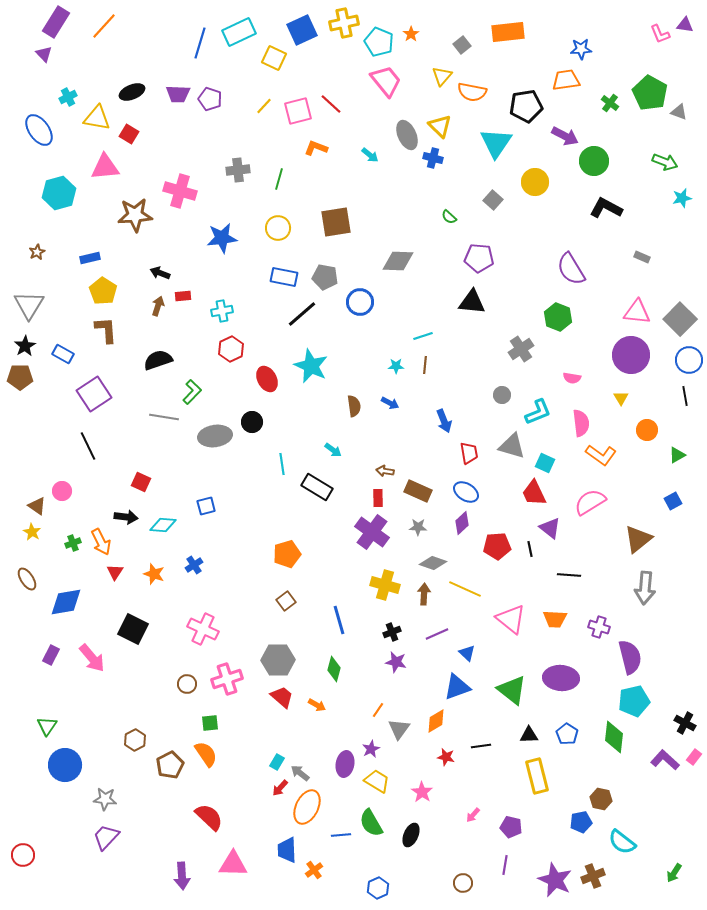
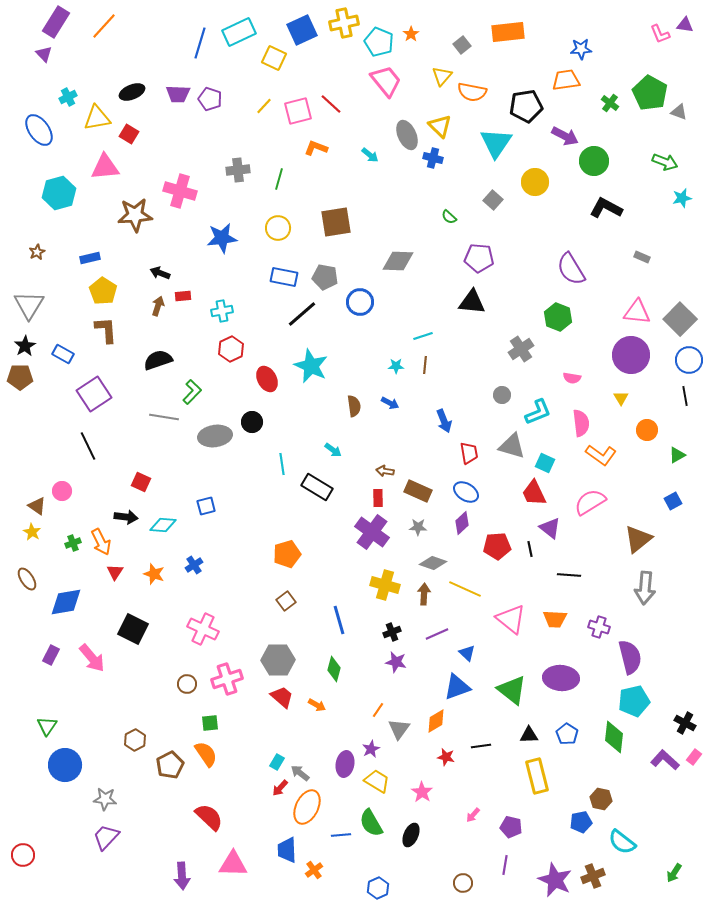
yellow triangle at (97, 118): rotated 20 degrees counterclockwise
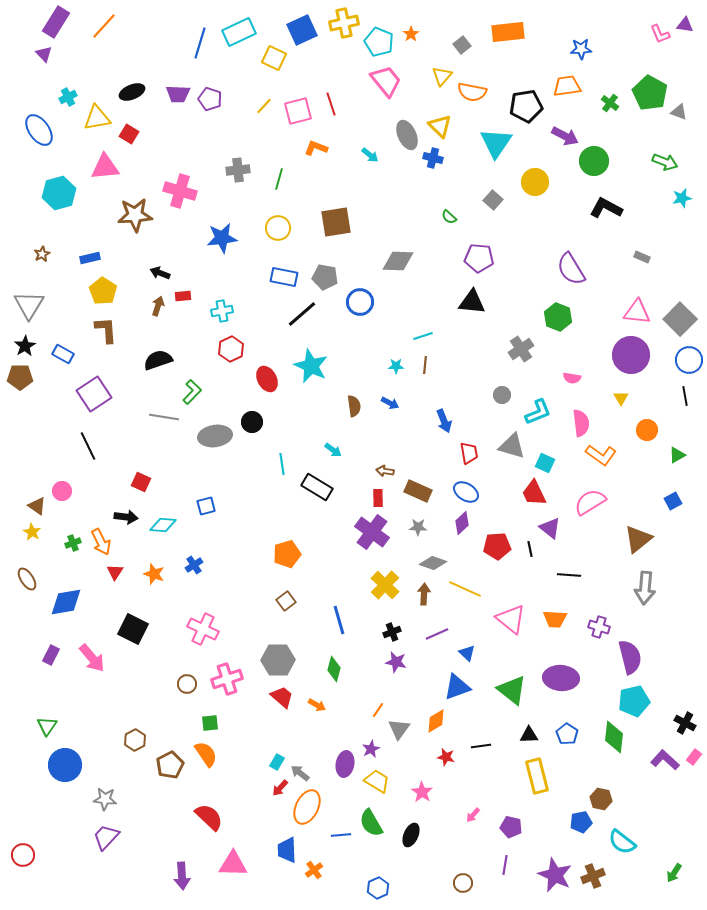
orange trapezoid at (566, 80): moved 1 px right, 6 px down
red line at (331, 104): rotated 30 degrees clockwise
brown star at (37, 252): moved 5 px right, 2 px down
yellow cross at (385, 585): rotated 28 degrees clockwise
purple star at (555, 880): moved 5 px up
